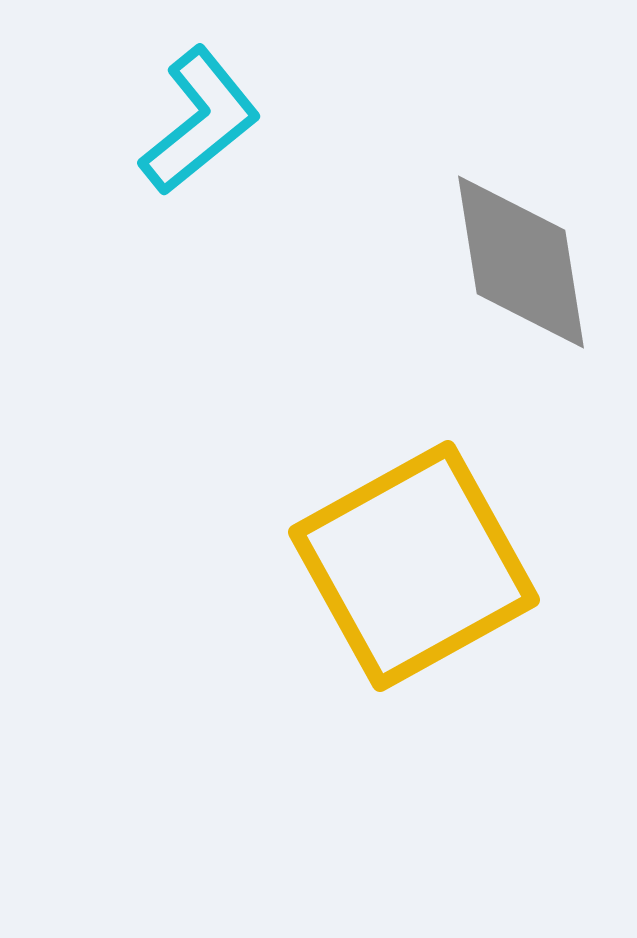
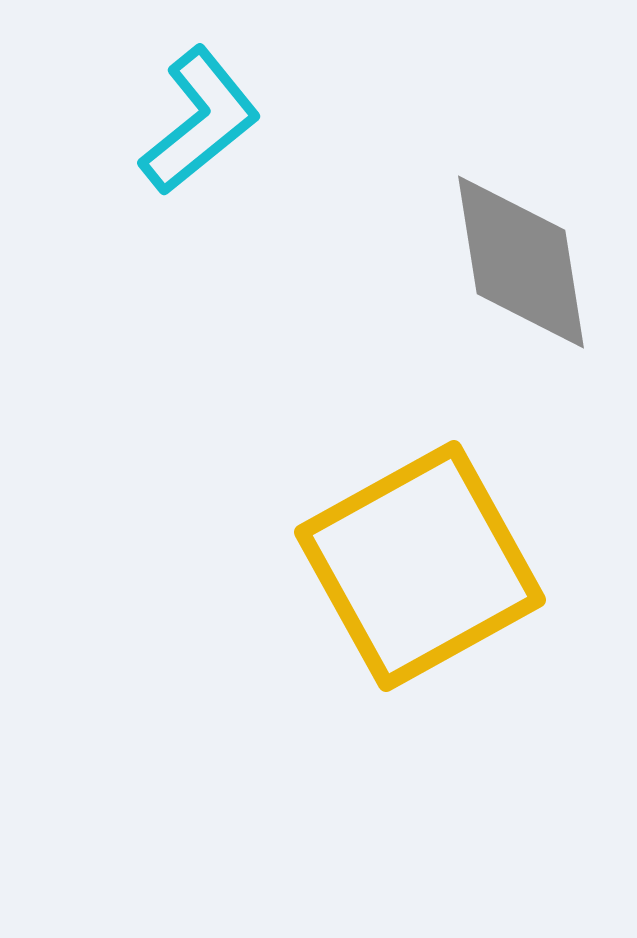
yellow square: moved 6 px right
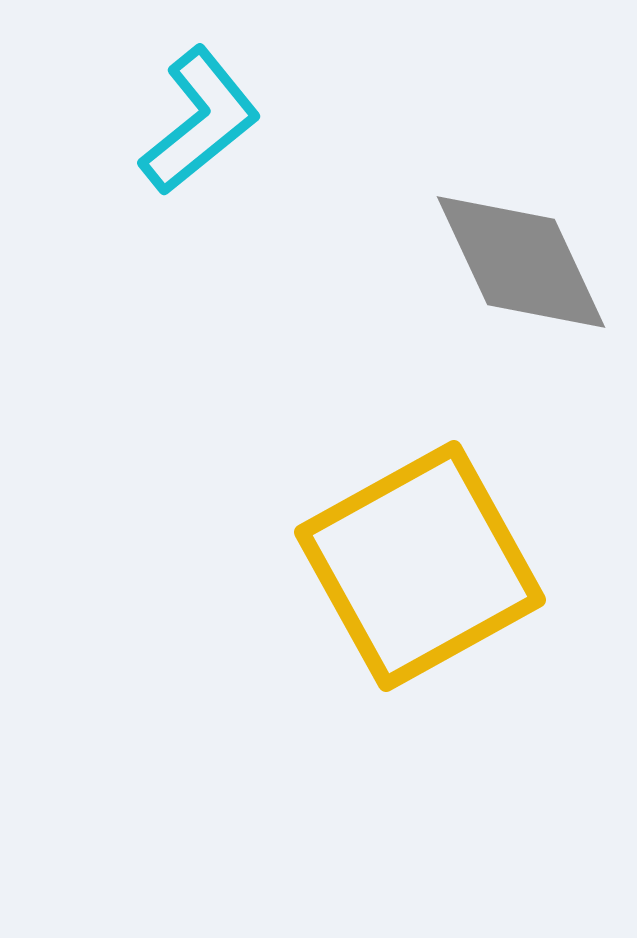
gray diamond: rotated 16 degrees counterclockwise
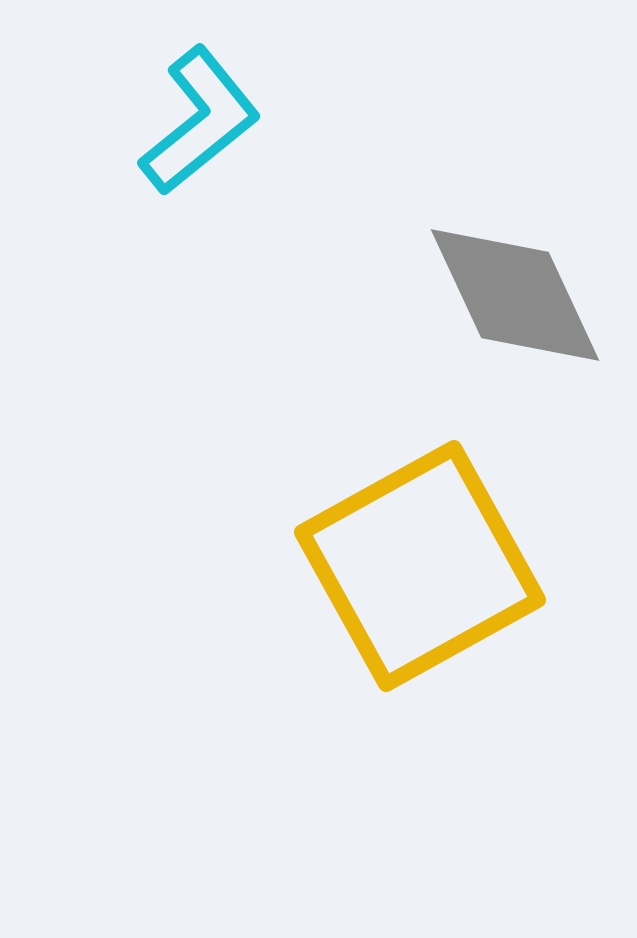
gray diamond: moved 6 px left, 33 px down
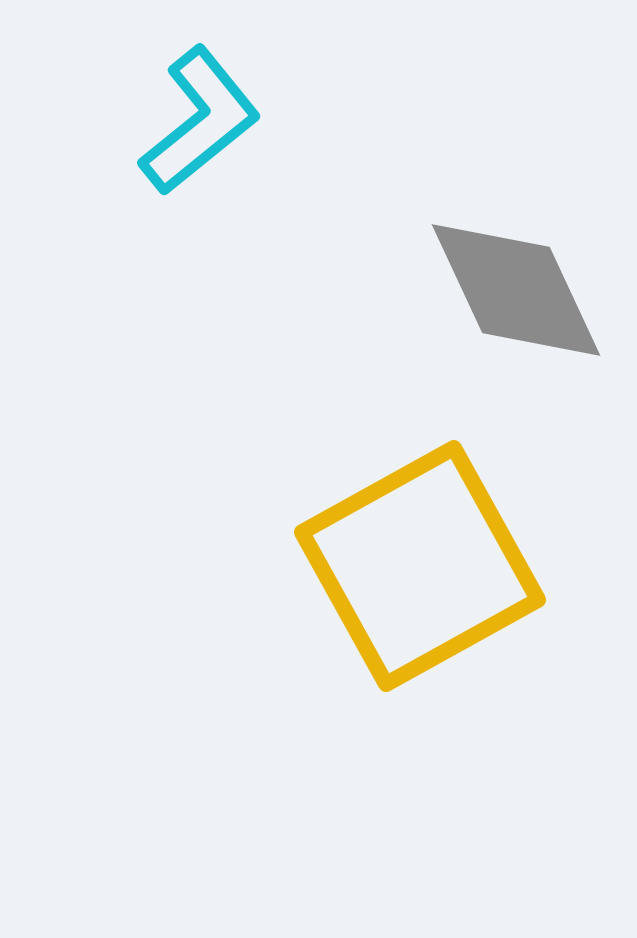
gray diamond: moved 1 px right, 5 px up
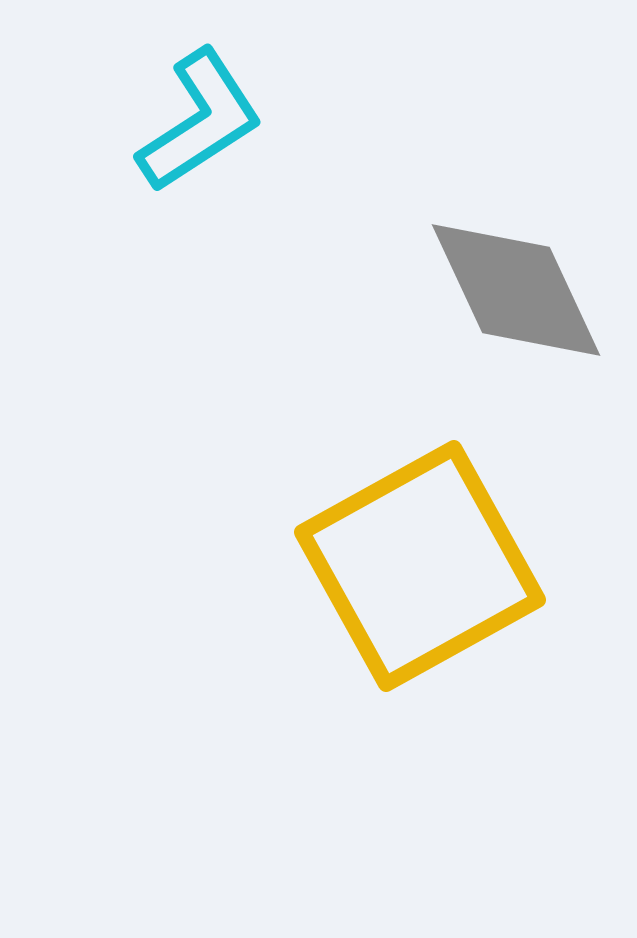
cyan L-shape: rotated 6 degrees clockwise
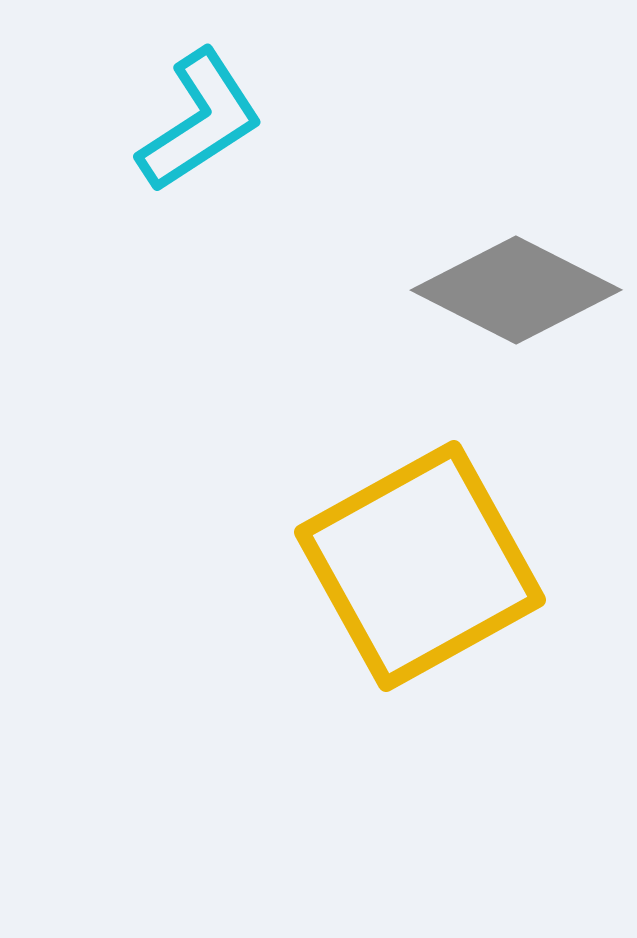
gray diamond: rotated 38 degrees counterclockwise
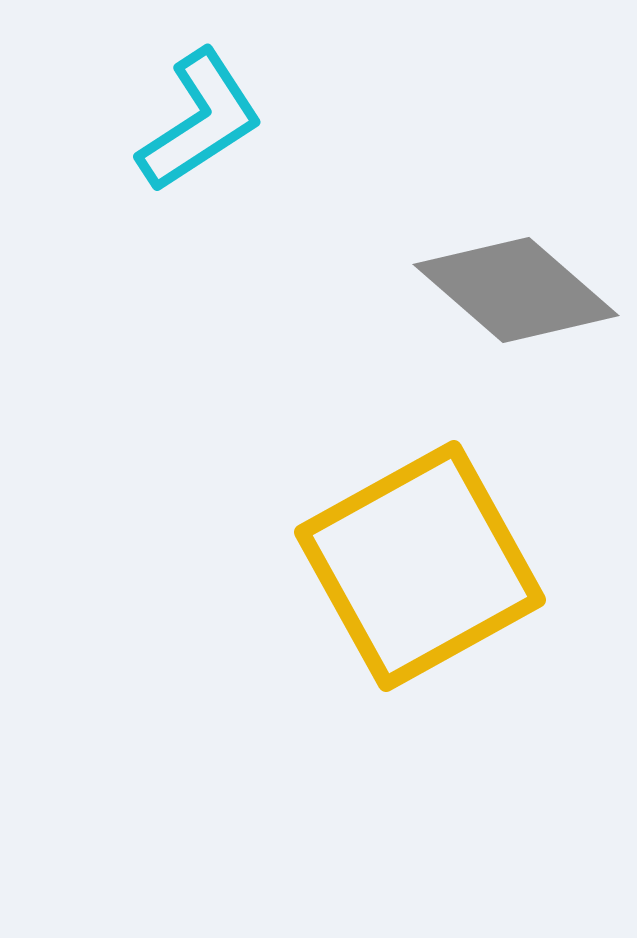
gray diamond: rotated 14 degrees clockwise
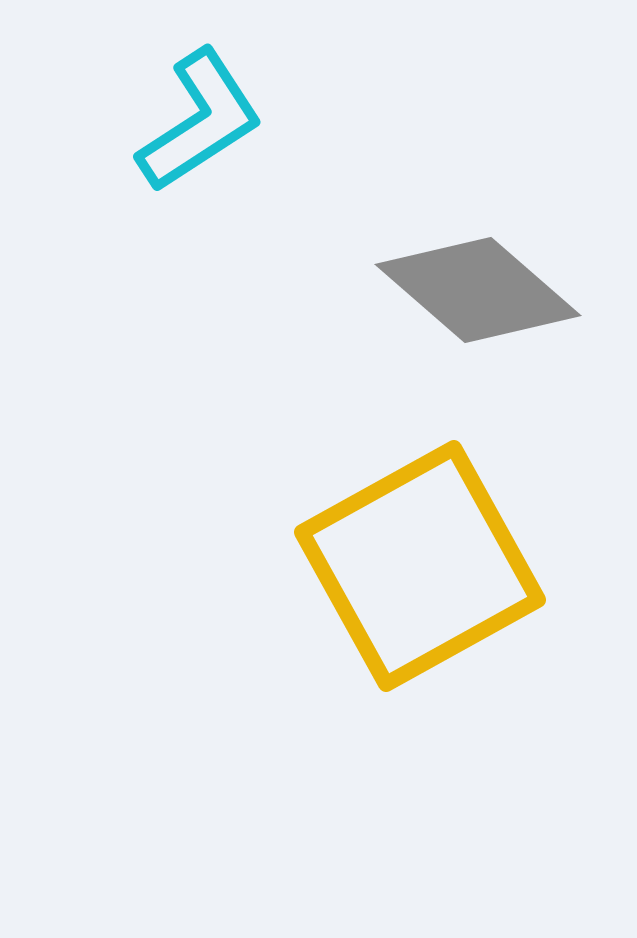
gray diamond: moved 38 px left
